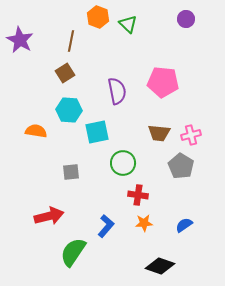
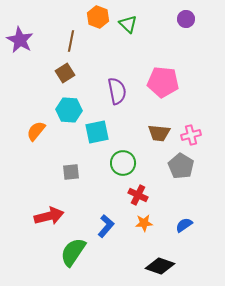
orange semicircle: rotated 60 degrees counterclockwise
red cross: rotated 18 degrees clockwise
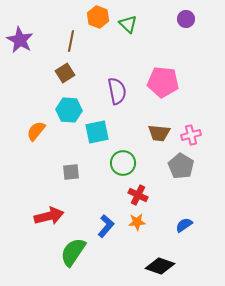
orange star: moved 7 px left, 1 px up
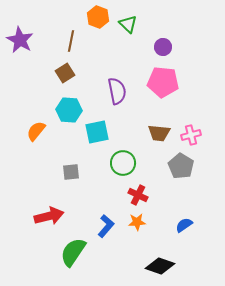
purple circle: moved 23 px left, 28 px down
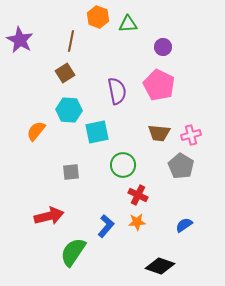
green triangle: rotated 48 degrees counterclockwise
pink pentagon: moved 4 px left, 3 px down; rotated 20 degrees clockwise
green circle: moved 2 px down
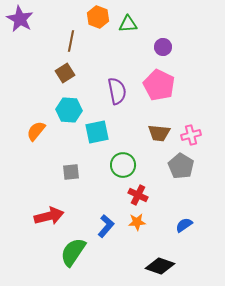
purple star: moved 21 px up
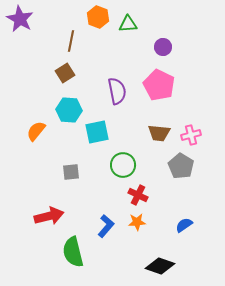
green semicircle: rotated 48 degrees counterclockwise
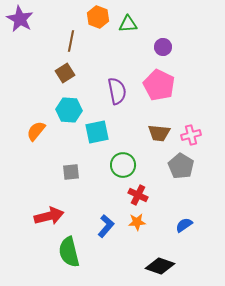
green semicircle: moved 4 px left
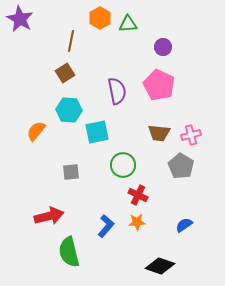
orange hexagon: moved 2 px right, 1 px down; rotated 10 degrees clockwise
